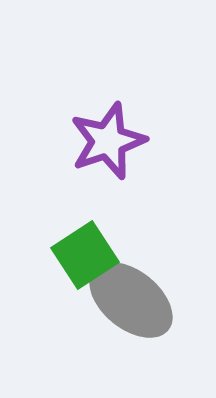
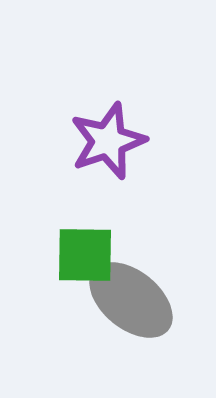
green square: rotated 34 degrees clockwise
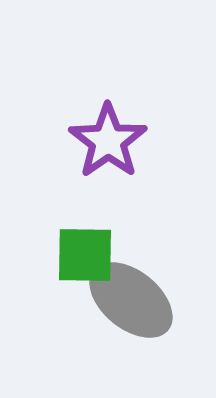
purple star: rotated 16 degrees counterclockwise
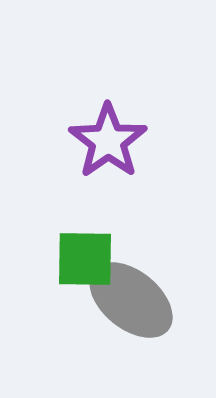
green square: moved 4 px down
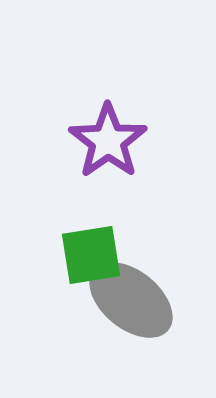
green square: moved 6 px right, 4 px up; rotated 10 degrees counterclockwise
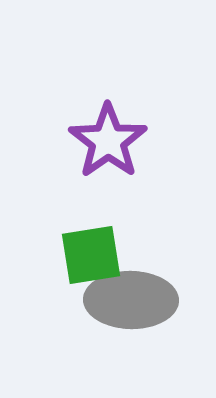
gray ellipse: rotated 38 degrees counterclockwise
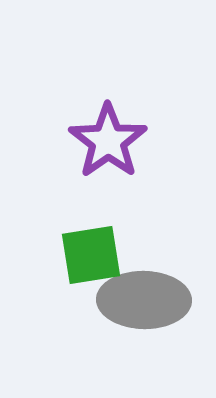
gray ellipse: moved 13 px right
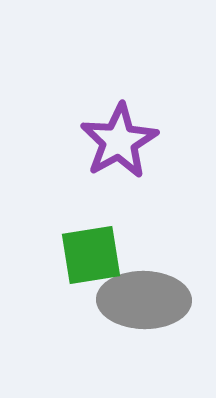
purple star: moved 11 px right; rotated 6 degrees clockwise
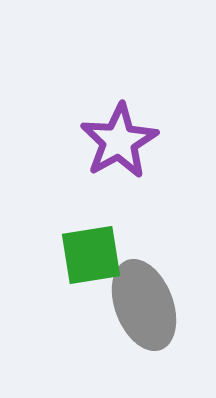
gray ellipse: moved 5 px down; rotated 68 degrees clockwise
